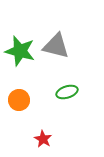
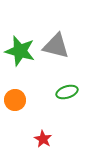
orange circle: moved 4 px left
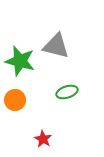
green star: moved 10 px down
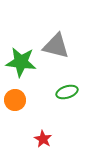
green star: moved 1 px right, 1 px down; rotated 8 degrees counterclockwise
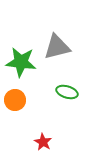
gray triangle: moved 1 px right, 1 px down; rotated 28 degrees counterclockwise
green ellipse: rotated 35 degrees clockwise
red star: moved 3 px down
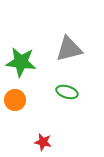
gray triangle: moved 12 px right, 2 px down
red star: rotated 18 degrees counterclockwise
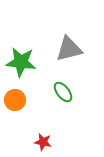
green ellipse: moved 4 px left; rotated 35 degrees clockwise
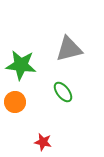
green star: moved 3 px down
orange circle: moved 2 px down
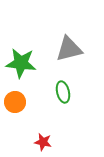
green star: moved 2 px up
green ellipse: rotated 25 degrees clockwise
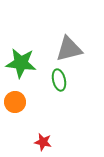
green ellipse: moved 4 px left, 12 px up
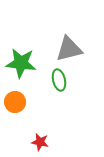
red star: moved 3 px left
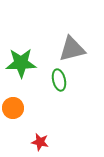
gray triangle: moved 3 px right
green star: rotated 8 degrees counterclockwise
orange circle: moved 2 px left, 6 px down
